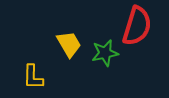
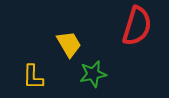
green star: moved 12 px left, 21 px down
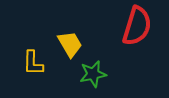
yellow trapezoid: moved 1 px right
yellow L-shape: moved 14 px up
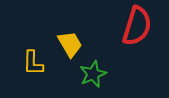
green star: rotated 12 degrees counterclockwise
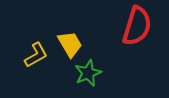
yellow L-shape: moved 3 px right, 8 px up; rotated 120 degrees counterclockwise
green star: moved 5 px left, 1 px up
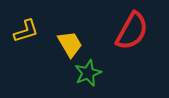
red semicircle: moved 5 px left, 5 px down; rotated 12 degrees clockwise
yellow L-shape: moved 10 px left, 24 px up; rotated 12 degrees clockwise
